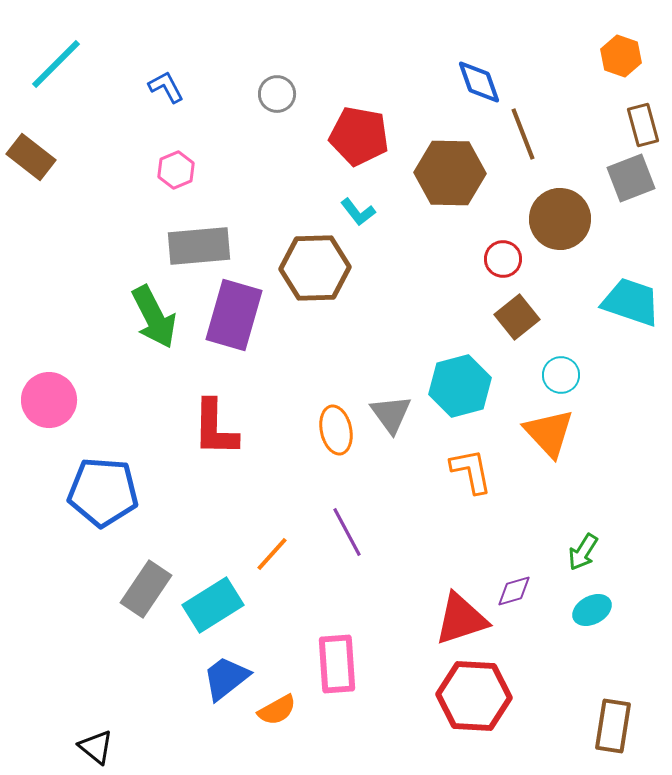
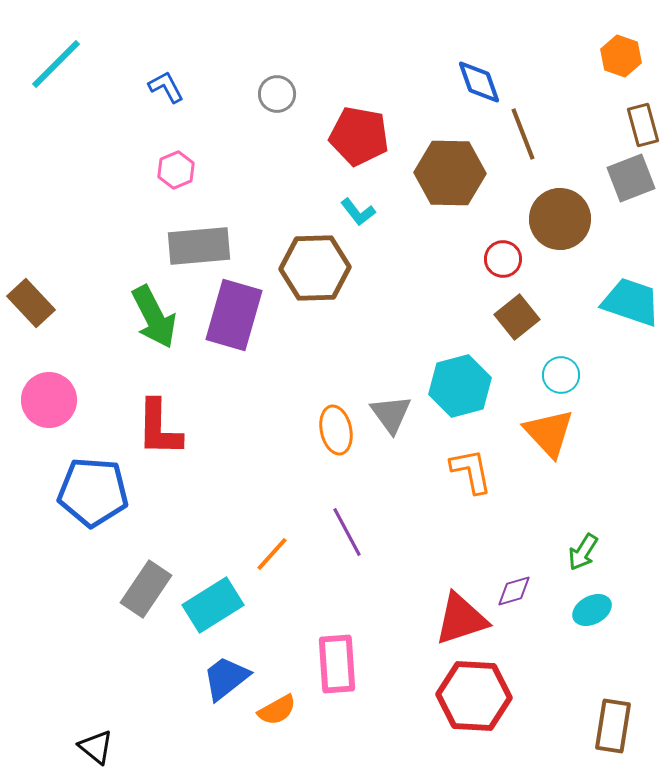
brown rectangle at (31, 157): moved 146 px down; rotated 9 degrees clockwise
red L-shape at (215, 428): moved 56 px left
blue pentagon at (103, 492): moved 10 px left
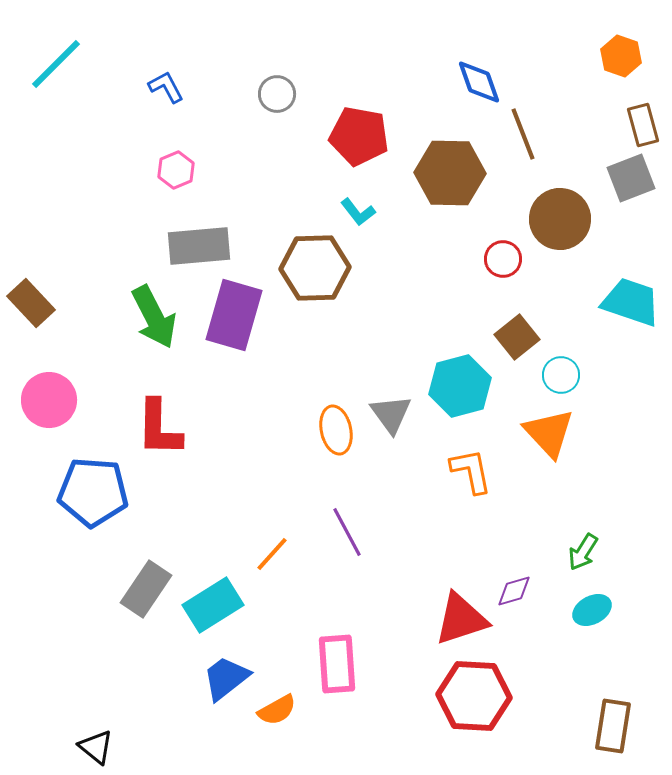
brown square at (517, 317): moved 20 px down
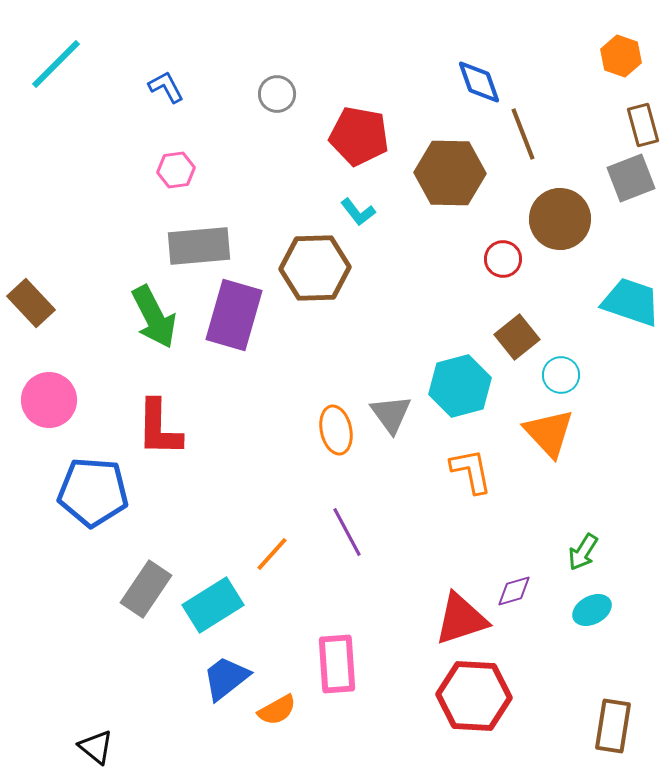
pink hexagon at (176, 170): rotated 15 degrees clockwise
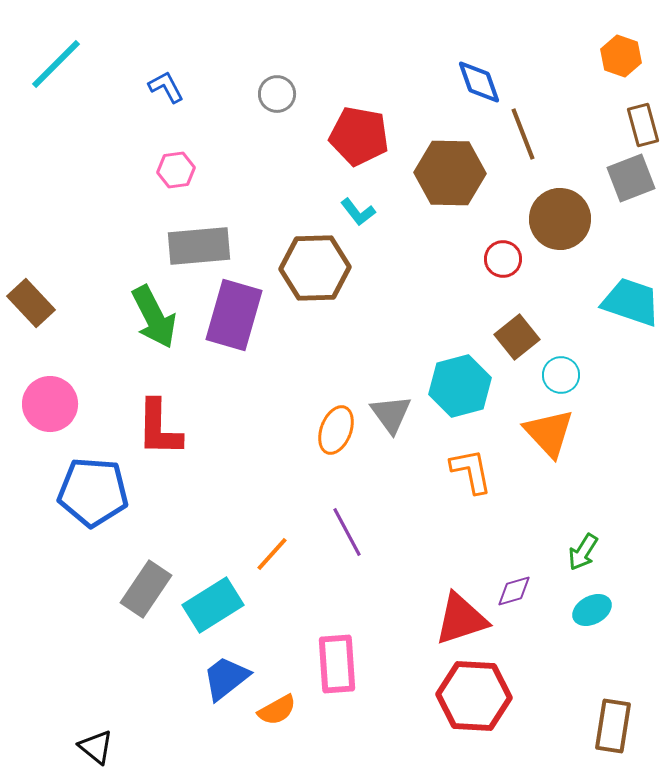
pink circle at (49, 400): moved 1 px right, 4 px down
orange ellipse at (336, 430): rotated 33 degrees clockwise
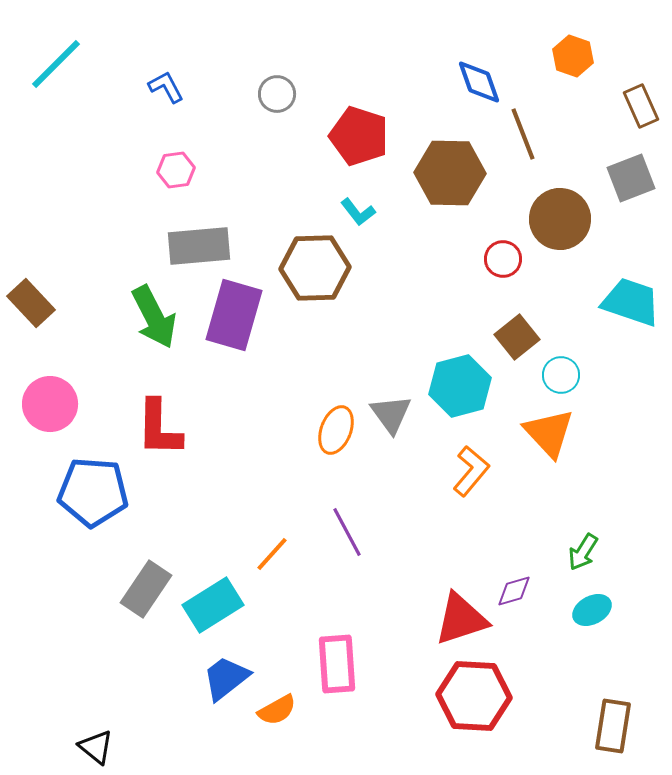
orange hexagon at (621, 56): moved 48 px left
brown rectangle at (643, 125): moved 2 px left, 19 px up; rotated 9 degrees counterclockwise
red pentagon at (359, 136): rotated 8 degrees clockwise
orange L-shape at (471, 471): rotated 51 degrees clockwise
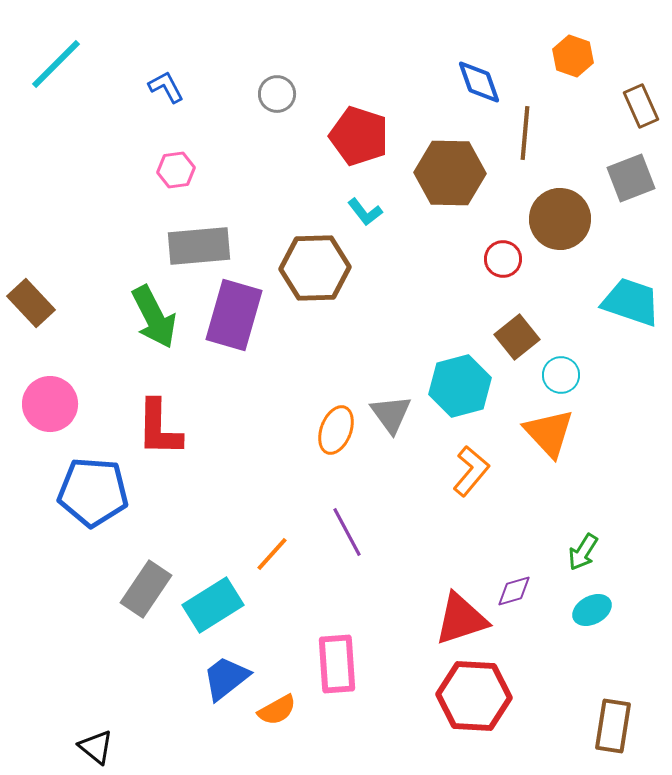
brown line at (523, 134): moved 2 px right, 1 px up; rotated 26 degrees clockwise
cyan L-shape at (358, 212): moved 7 px right
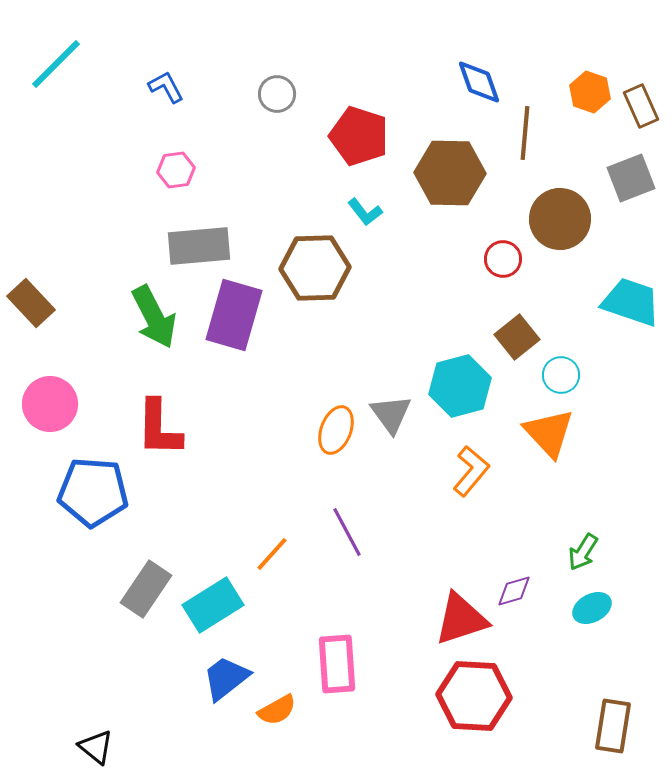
orange hexagon at (573, 56): moved 17 px right, 36 px down
cyan ellipse at (592, 610): moved 2 px up
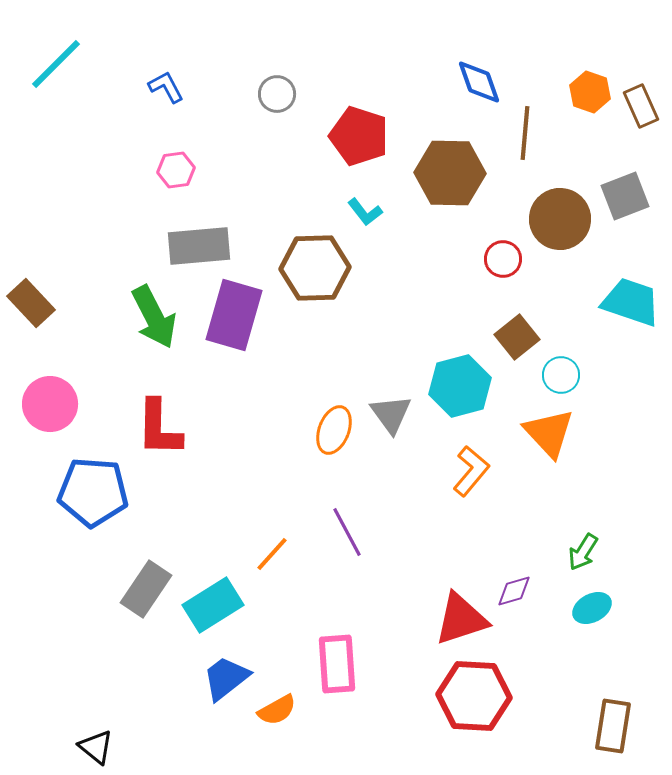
gray square at (631, 178): moved 6 px left, 18 px down
orange ellipse at (336, 430): moved 2 px left
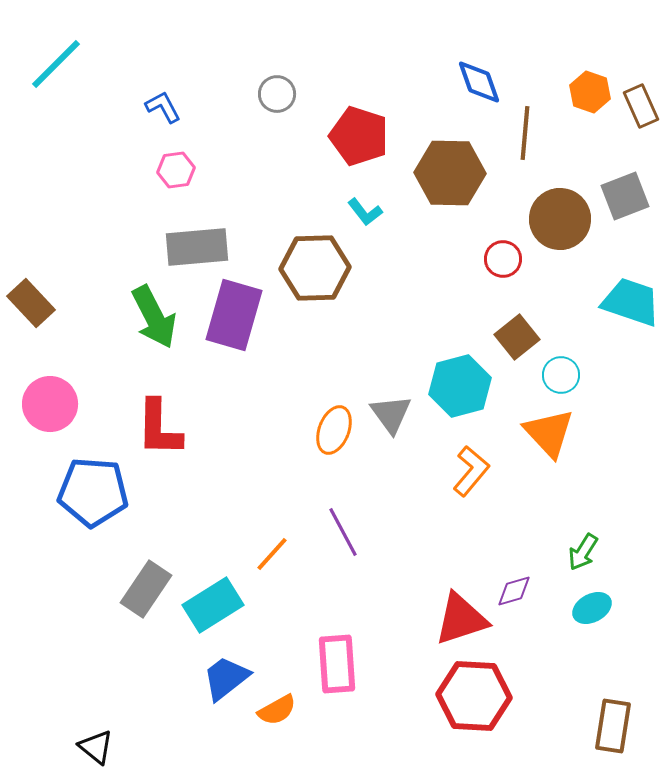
blue L-shape at (166, 87): moved 3 px left, 20 px down
gray rectangle at (199, 246): moved 2 px left, 1 px down
purple line at (347, 532): moved 4 px left
